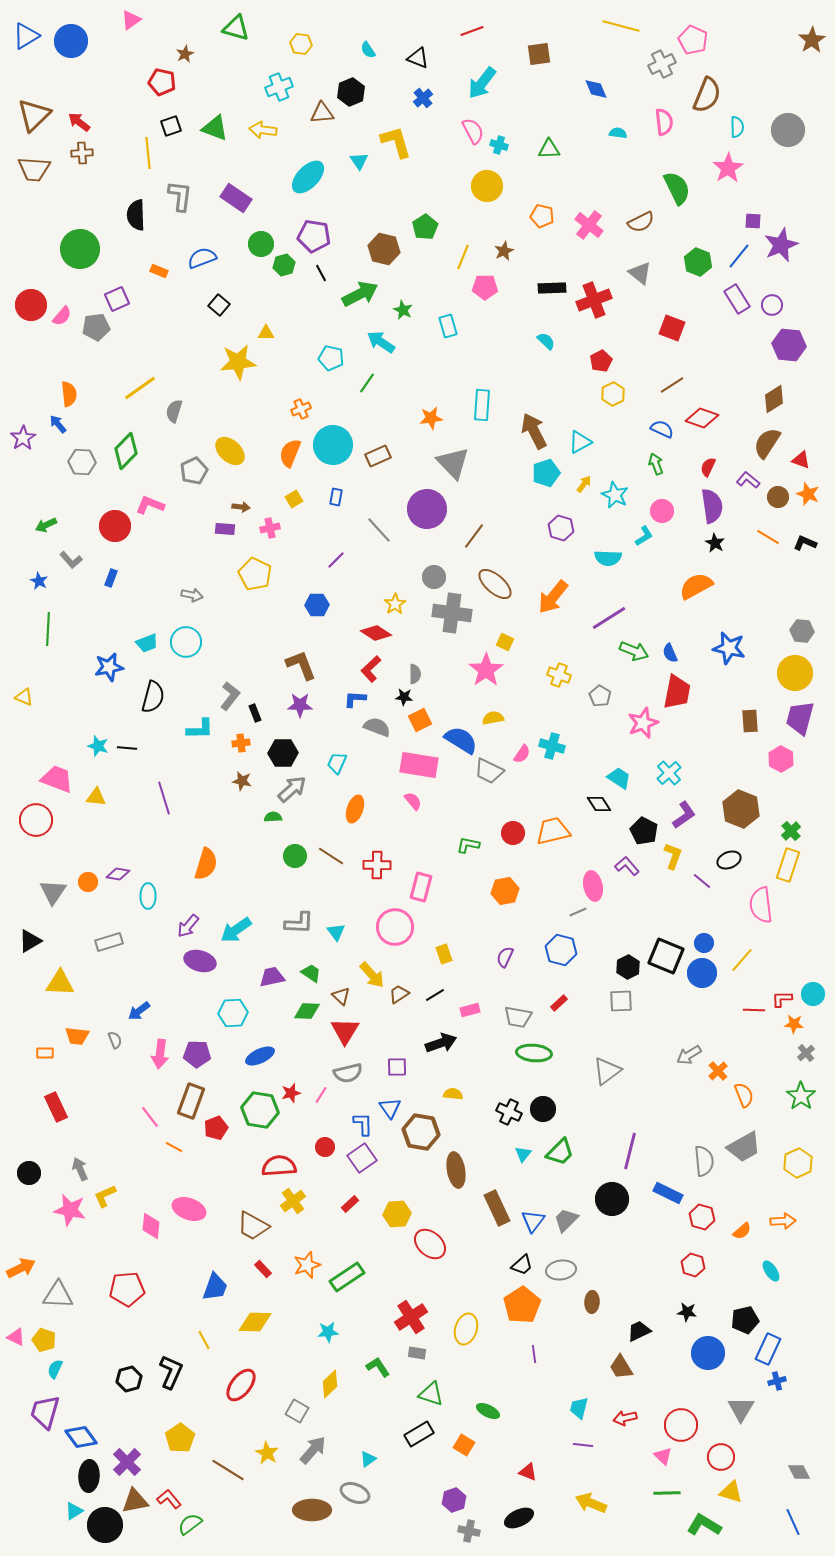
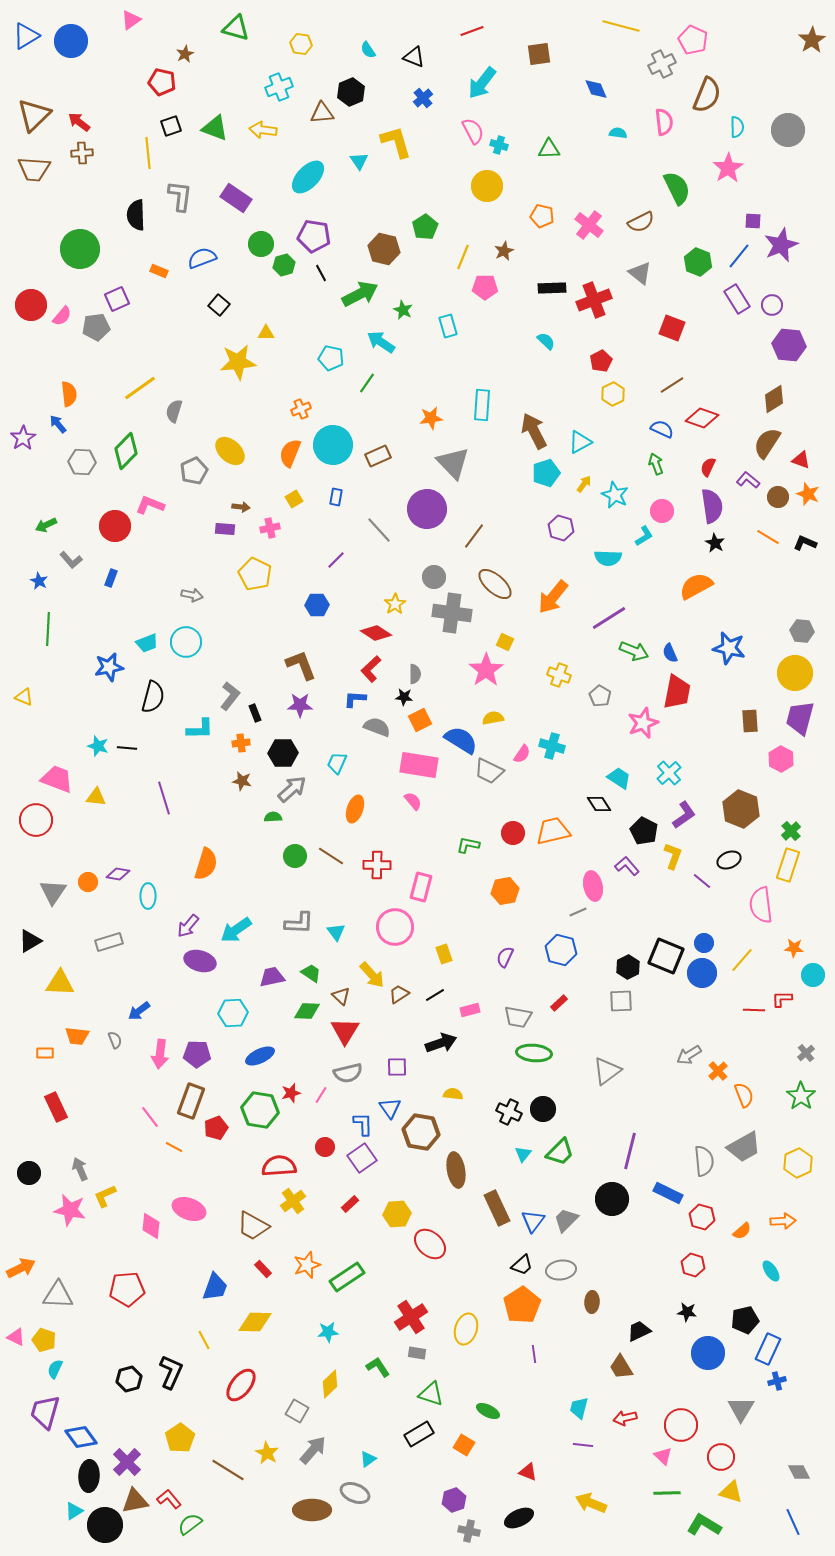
black triangle at (418, 58): moved 4 px left, 1 px up
cyan circle at (813, 994): moved 19 px up
orange star at (794, 1024): moved 76 px up
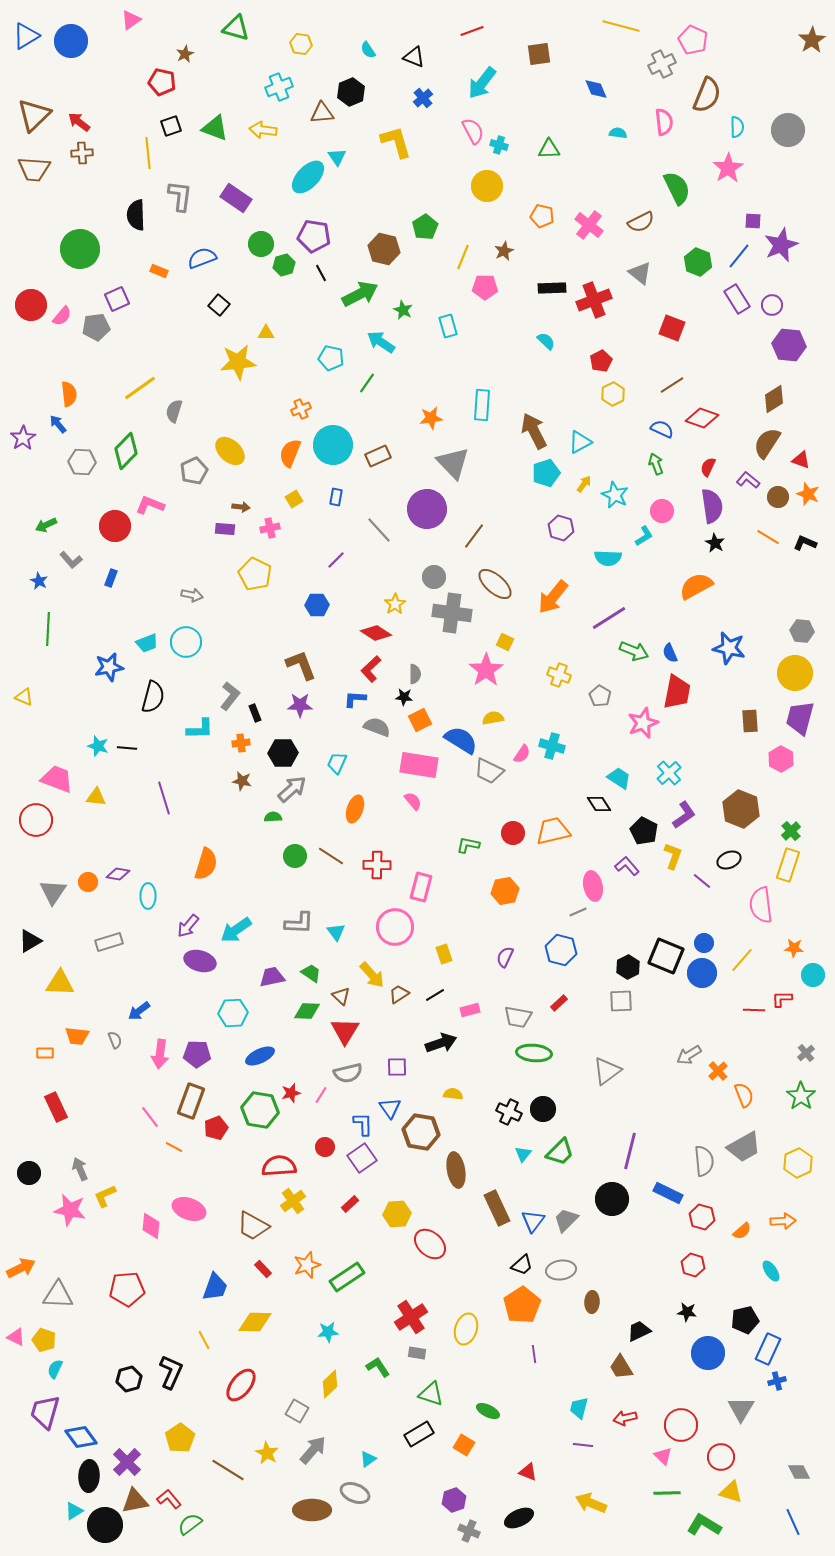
cyan triangle at (359, 161): moved 22 px left, 4 px up
gray cross at (469, 1531): rotated 10 degrees clockwise
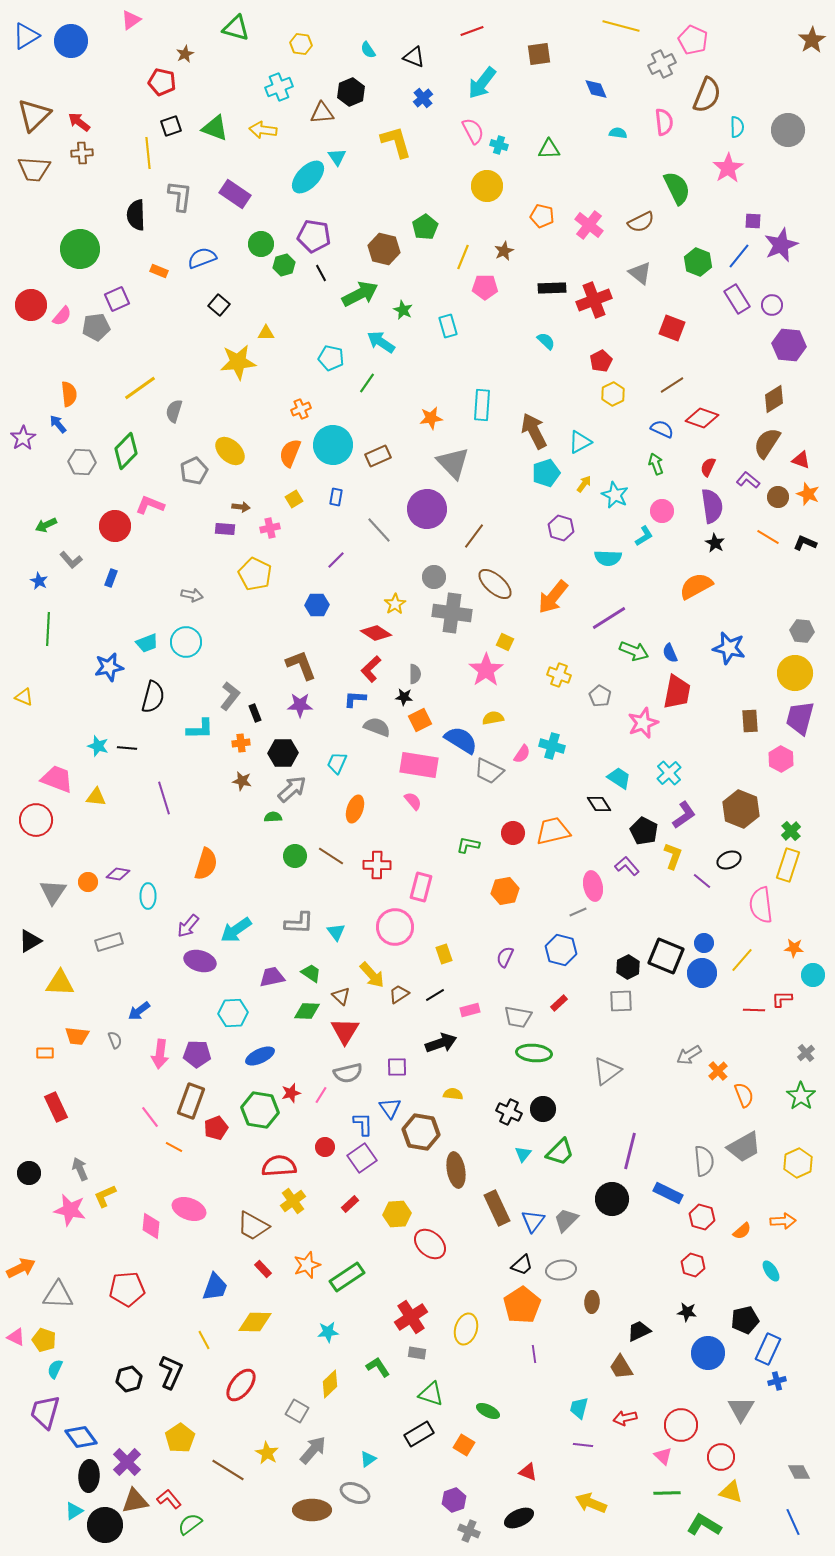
purple rectangle at (236, 198): moved 1 px left, 4 px up
